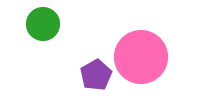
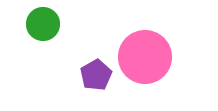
pink circle: moved 4 px right
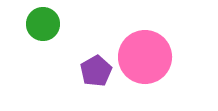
purple pentagon: moved 4 px up
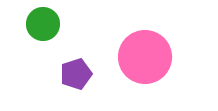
purple pentagon: moved 20 px left, 3 px down; rotated 12 degrees clockwise
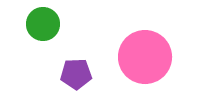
purple pentagon: rotated 16 degrees clockwise
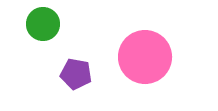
purple pentagon: rotated 12 degrees clockwise
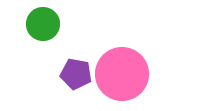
pink circle: moved 23 px left, 17 px down
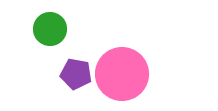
green circle: moved 7 px right, 5 px down
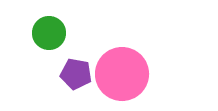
green circle: moved 1 px left, 4 px down
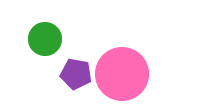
green circle: moved 4 px left, 6 px down
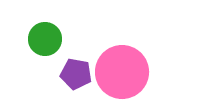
pink circle: moved 2 px up
